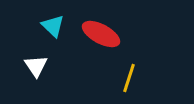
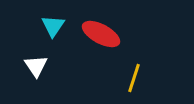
cyan triangle: rotated 20 degrees clockwise
yellow line: moved 5 px right
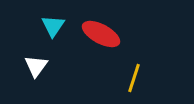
white triangle: rotated 10 degrees clockwise
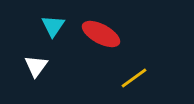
yellow line: rotated 36 degrees clockwise
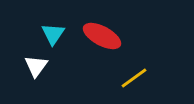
cyan triangle: moved 8 px down
red ellipse: moved 1 px right, 2 px down
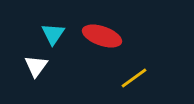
red ellipse: rotated 9 degrees counterclockwise
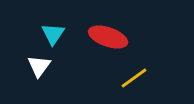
red ellipse: moved 6 px right, 1 px down
white triangle: moved 3 px right
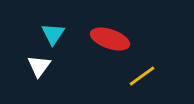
red ellipse: moved 2 px right, 2 px down
yellow line: moved 8 px right, 2 px up
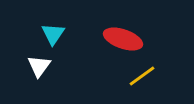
red ellipse: moved 13 px right
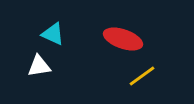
cyan triangle: rotated 40 degrees counterclockwise
white triangle: rotated 45 degrees clockwise
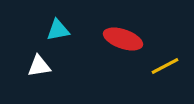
cyan triangle: moved 5 px right, 4 px up; rotated 35 degrees counterclockwise
yellow line: moved 23 px right, 10 px up; rotated 8 degrees clockwise
